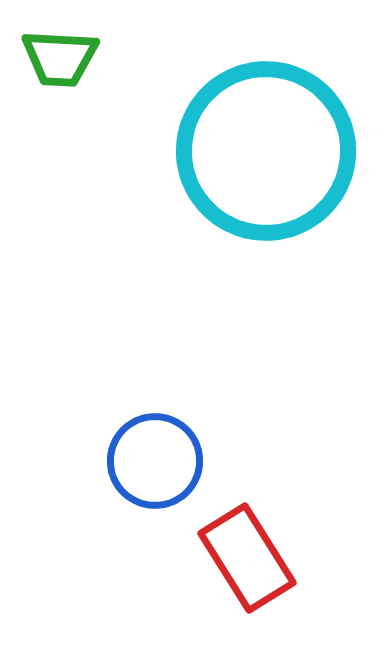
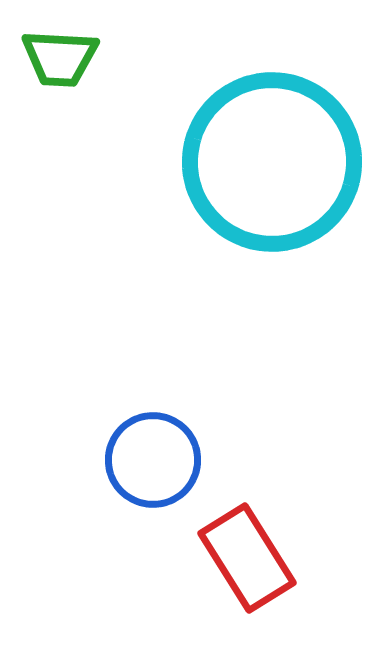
cyan circle: moved 6 px right, 11 px down
blue circle: moved 2 px left, 1 px up
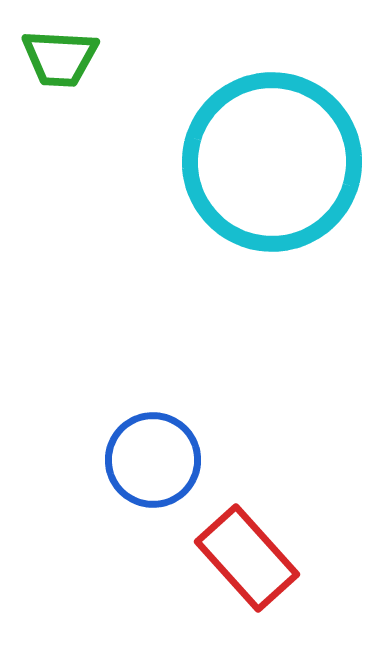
red rectangle: rotated 10 degrees counterclockwise
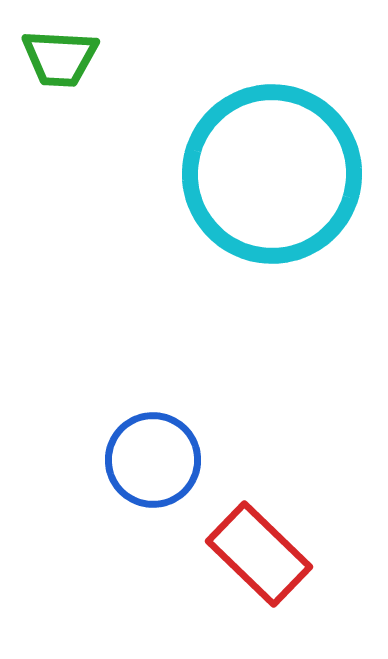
cyan circle: moved 12 px down
red rectangle: moved 12 px right, 4 px up; rotated 4 degrees counterclockwise
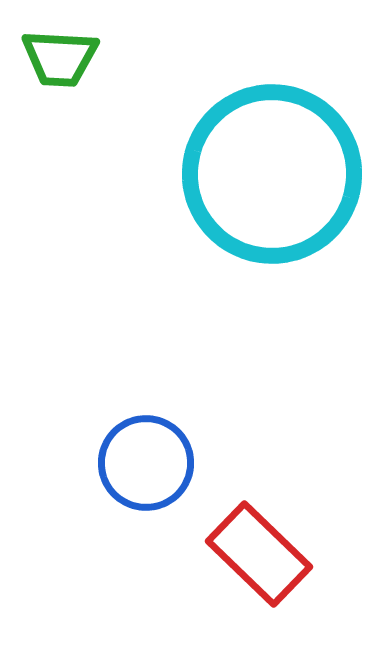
blue circle: moved 7 px left, 3 px down
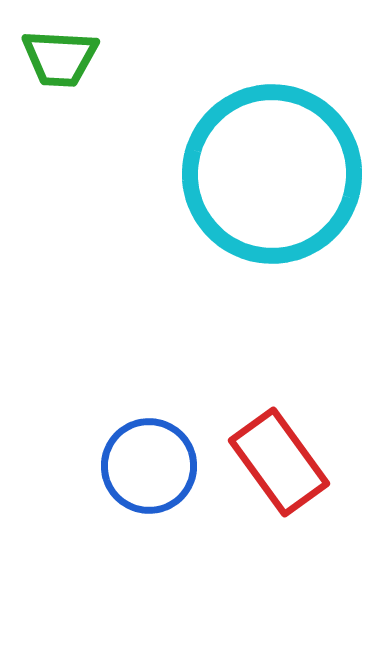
blue circle: moved 3 px right, 3 px down
red rectangle: moved 20 px right, 92 px up; rotated 10 degrees clockwise
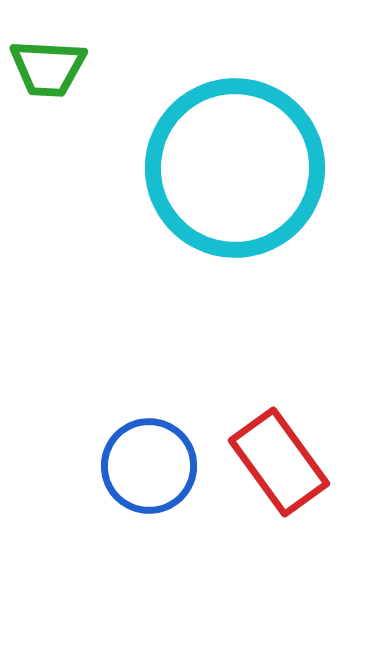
green trapezoid: moved 12 px left, 10 px down
cyan circle: moved 37 px left, 6 px up
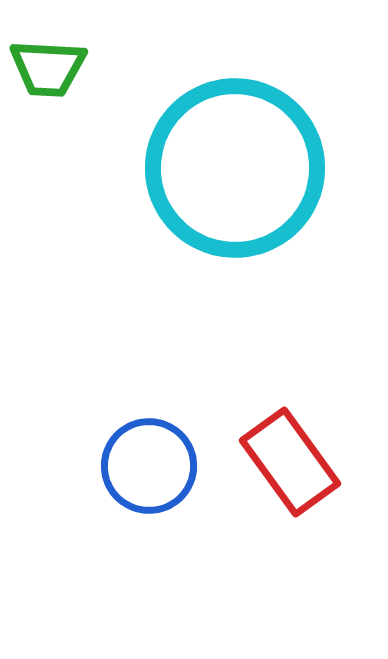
red rectangle: moved 11 px right
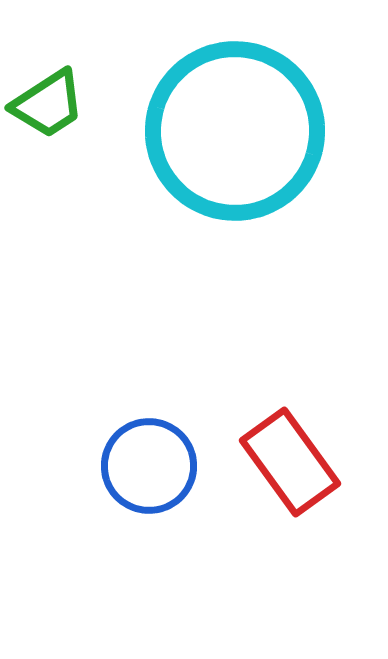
green trapezoid: moved 36 px down; rotated 36 degrees counterclockwise
cyan circle: moved 37 px up
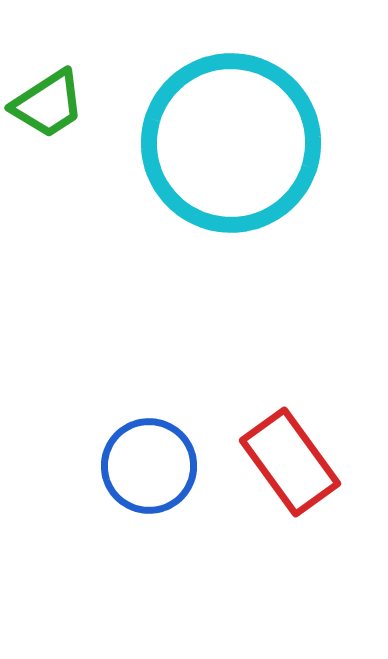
cyan circle: moved 4 px left, 12 px down
